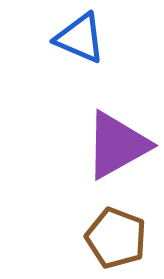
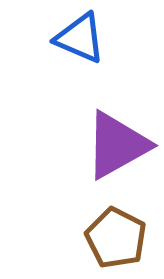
brown pentagon: rotated 6 degrees clockwise
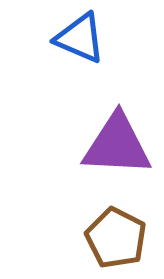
purple triangle: rotated 32 degrees clockwise
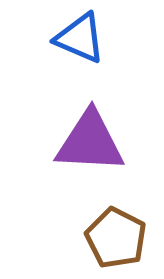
purple triangle: moved 27 px left, 3 px up
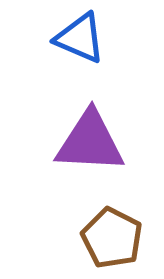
brown pentagon: moved 4 px left
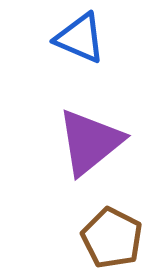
purple triangle: rotated 42 degrees counterclockwise
